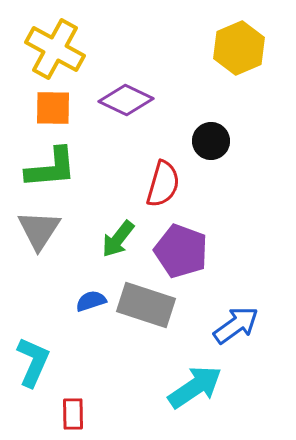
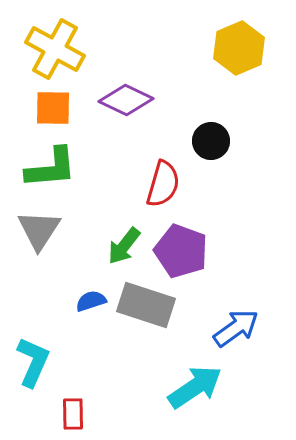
green arrow: moved 6 px right, 7 px down
blue arrow: moved 3 px down
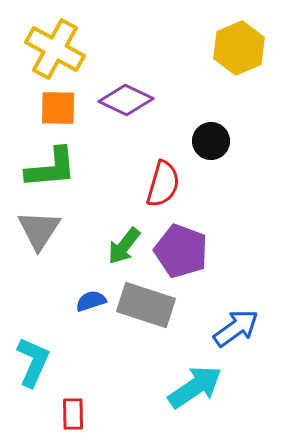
orange square: moved 5 px right
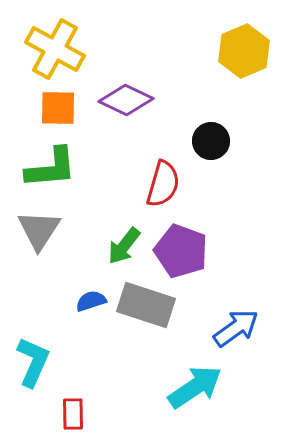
yellow hexagon: moved 5 px right, 3 px down
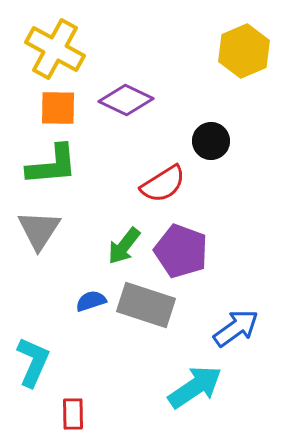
green L-shape: moved 1 px right, 3 px up
red semicircle: rotated 42 degrees clockwise
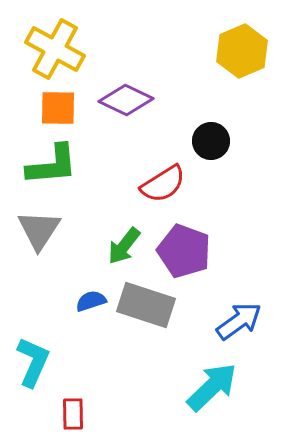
yellow hexagon: moved 2 px left
purple pentagon: moved 3 px right
blue arrow: moved 3 px right, 7 px up
cyan arrow: moved 17 px right; rotated 10 degrees counterclockwise
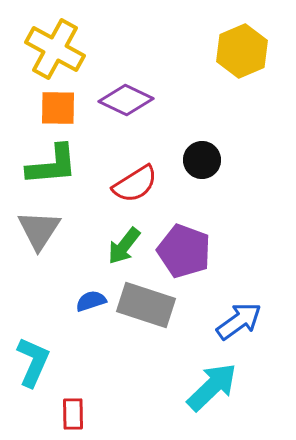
black circle: moved 9 px left, 19 px down
red semicircle: moved 28 px left
